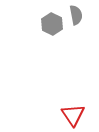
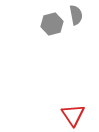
gray hexagon: rotated 20 degrees clockwise
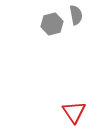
red triangle: moved 1 px right, 3 px up
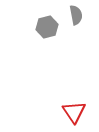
gray hexagon: moved 5 px left, 3 px down
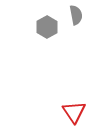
gray hexagon: rotated 15 degrees counterclockwise
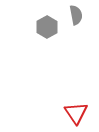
red triangle: moved 2 px right, 1 px down
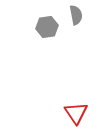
gray hexagon: rotated 20 degrees clockwise
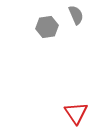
gray semicircle: rotated 12 degrees counterclockwise
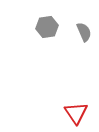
gray semicircle: moved 8 px right, 17 px down
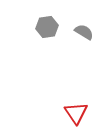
gray semicircle: rotated 36 degrees counterclockwise
